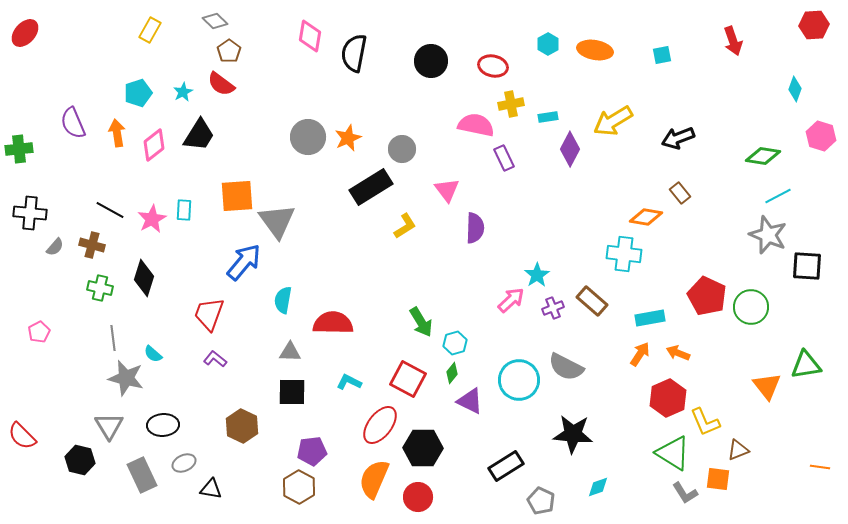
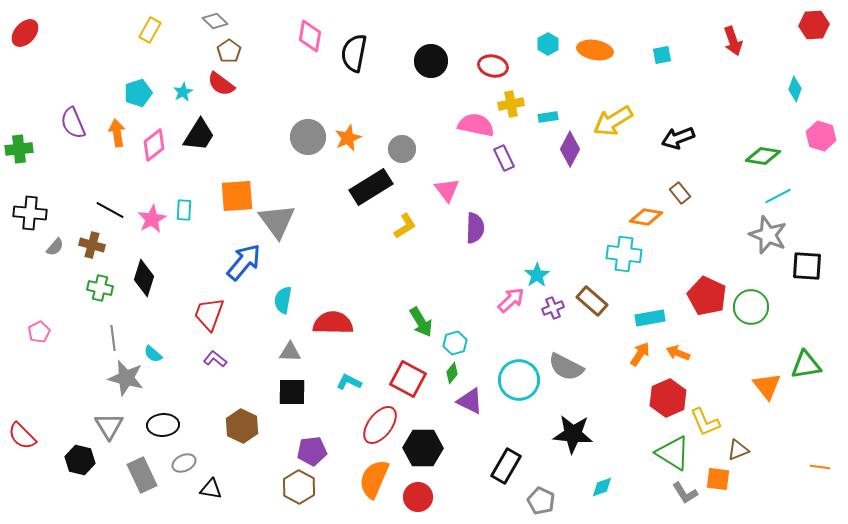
black rectangle at (506, 466): rotated 28 degrees counterclockwise
cyan diamond at (598, 487): moved 4 px right
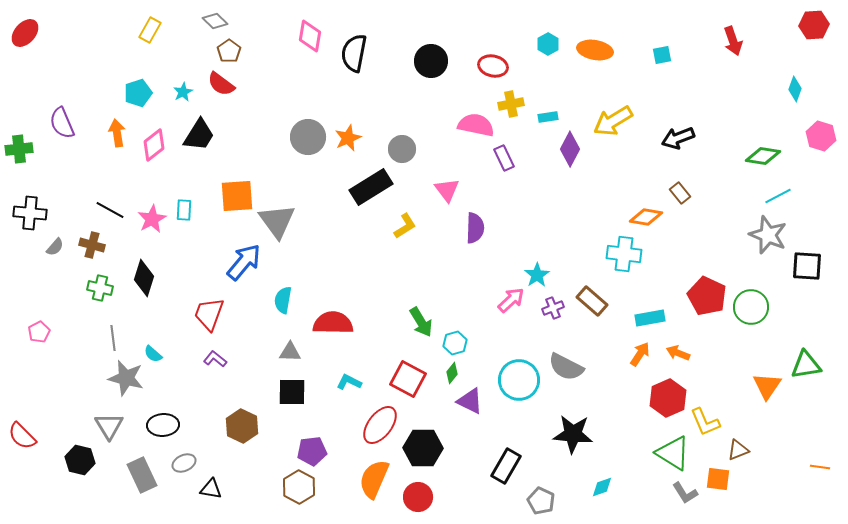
purple semicircle at (73, 123): moved 11 px left
orange triangle at (767, 386): rotated 12 degrees clockwise
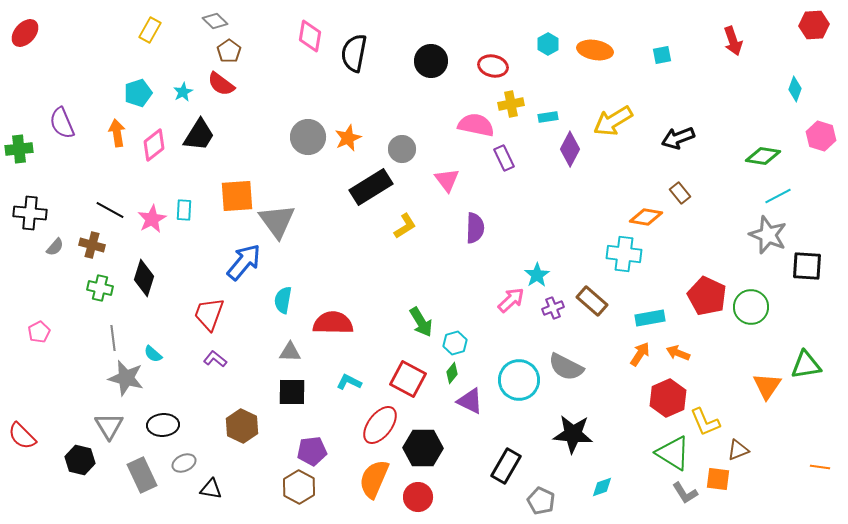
pink triangle at (447, 190): moved 10 px up
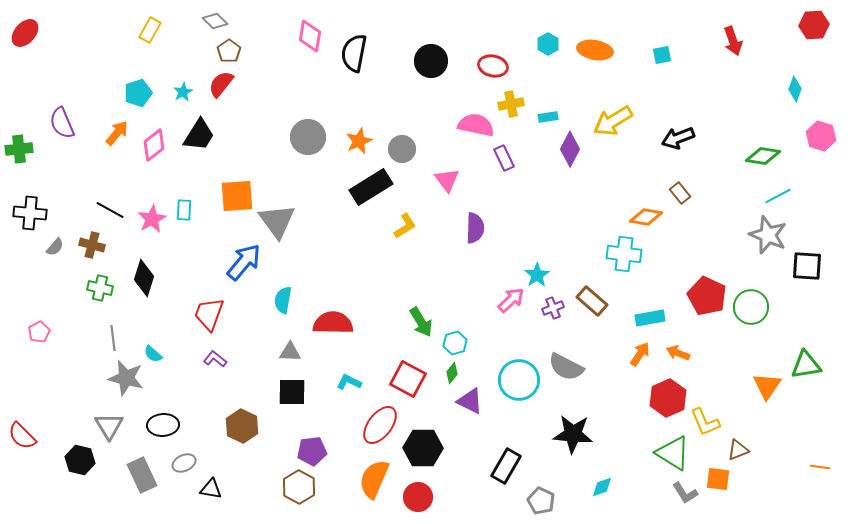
red semicircle at (221, 84): rotated 92 degrees clockwise
orange arrow at (117, 133): rotated 48 degrees clockwise
orange star at (348, 138): moved 11 px right, 3 px down
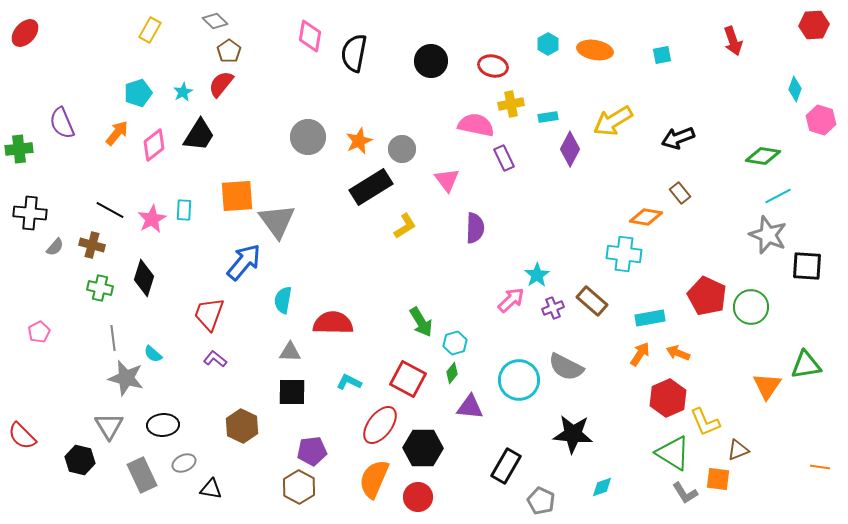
pink hexagon at (821, 136): moved 16 px up
purple triangle at (470, 401): moved 6 px down; rotated 20 degrees counterclockwise
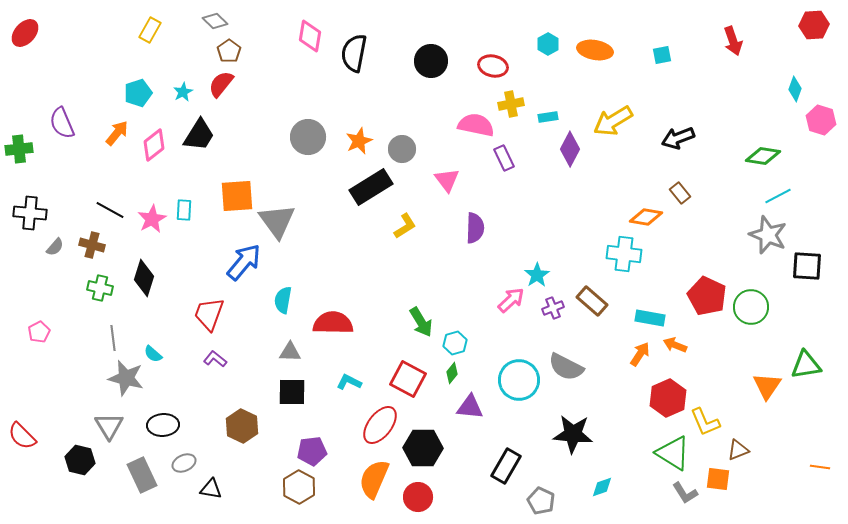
cyan rectangle at (650, 318): rotated 20 degrees clockwise
orange arrow at (678, 353): moved 3 px left, 8 px up
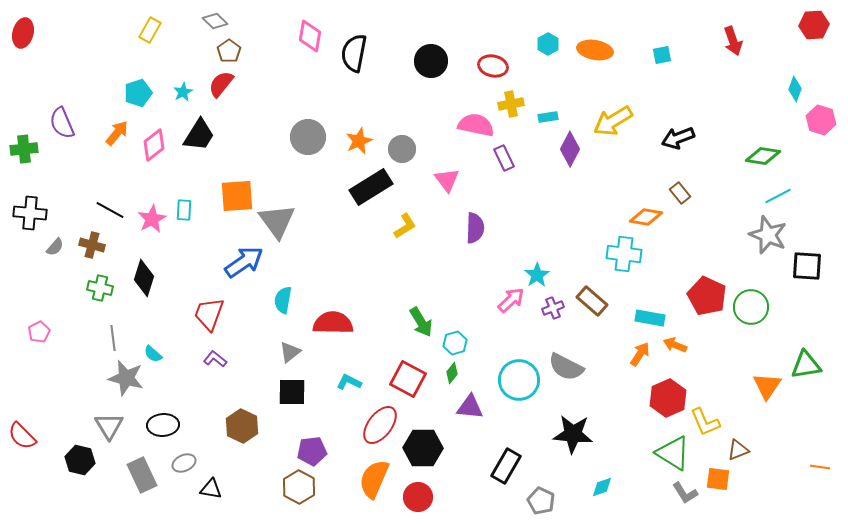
red ellipse at (25, 33): moved 2 px left; rotated 28 degrees counterclockwise
green cross at (19, 149): moved 5 px right
blue arrow at (244, 262): rotated 15 degrees clockwise
gray triangle at (290, 352): rotated 40 degrees counterclockwise
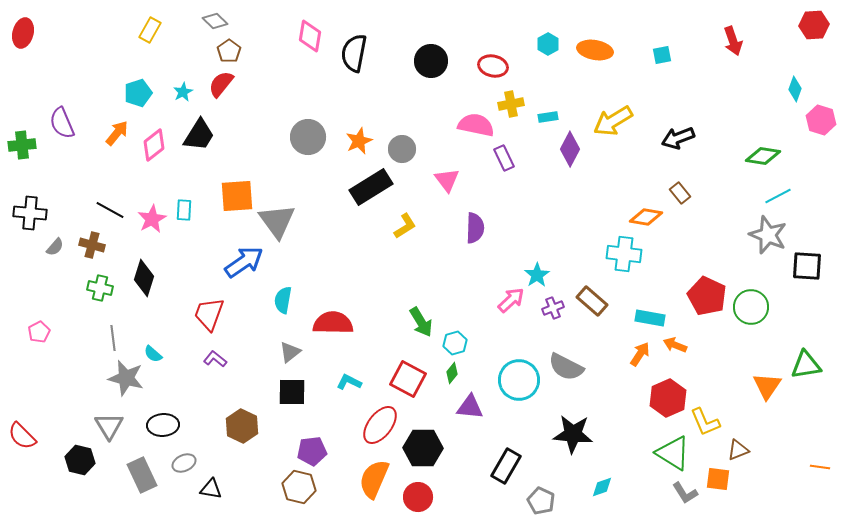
green cross at (24, 149): moved 2 px left, 4 px up
brown hexagon at (299, 487): rotated 16 degrees counterclockwise
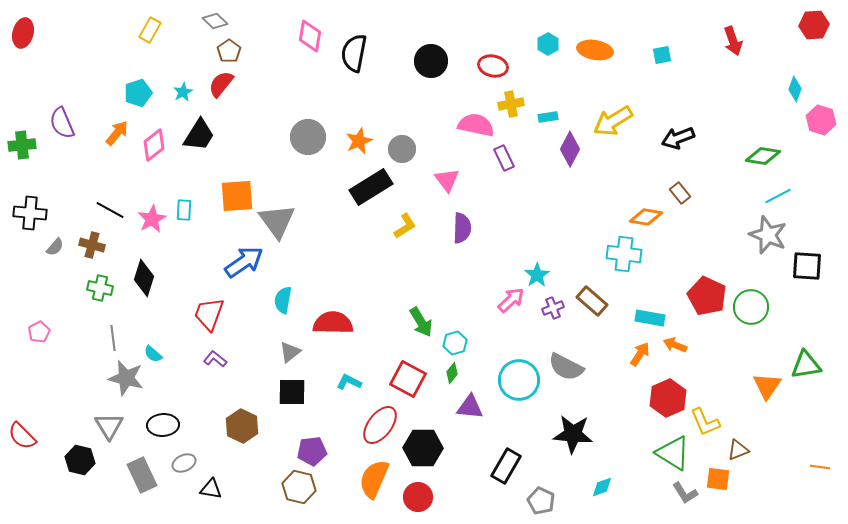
purple semicircle at (475, 228): moved 13 px left
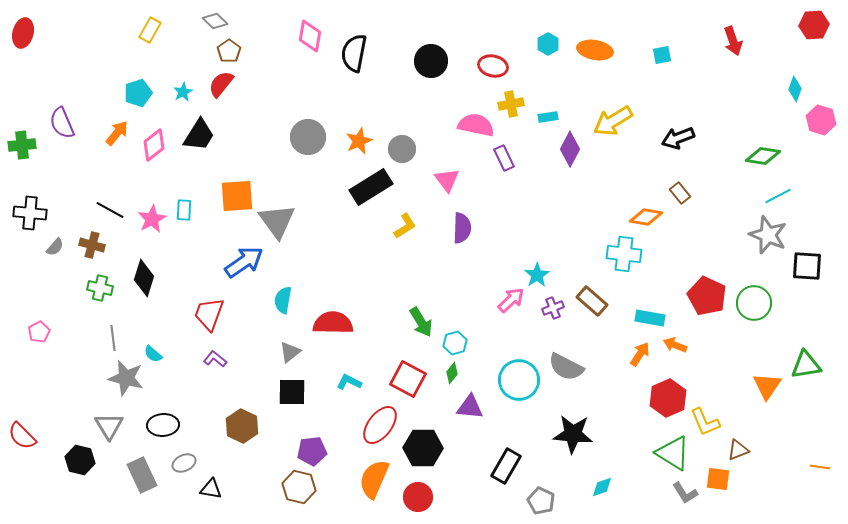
green circle at (751, 307): moved 3 px right, 4 px up
